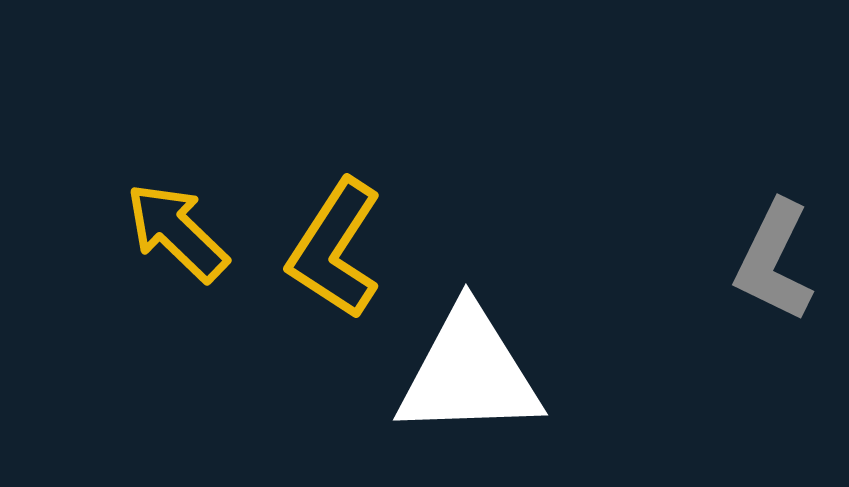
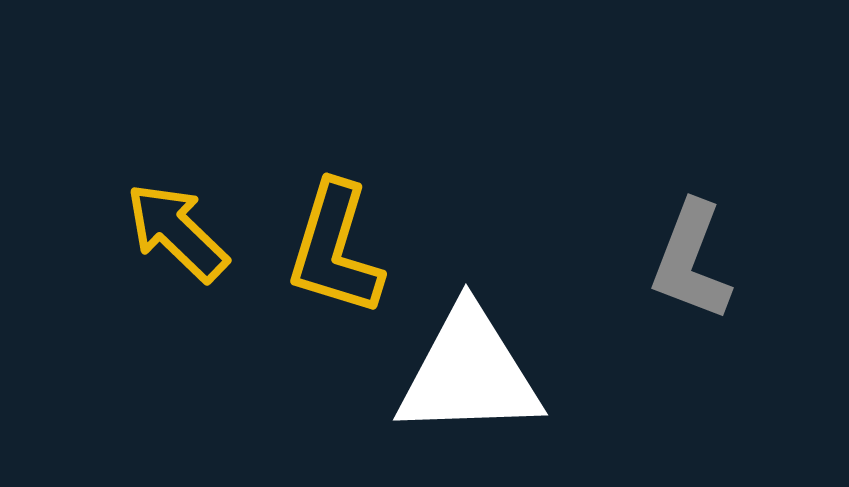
yellow L-shape: rotated 16 degrees counterclockwise
gray L-shape: moved 83 px left; rotated 5 degrees counterclockwise
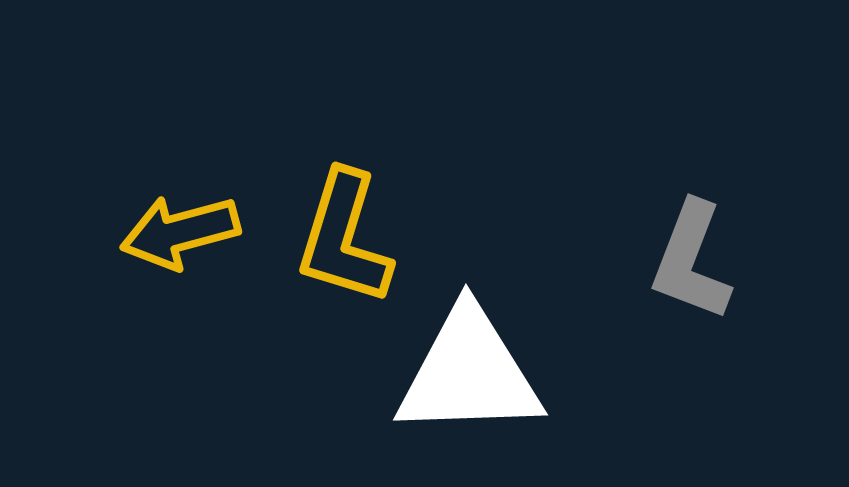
yellow arrow: moved 3 px right; rotated 59 degrees counterclockwise
yellow L-shape: moved 9 px right, 11 px up
